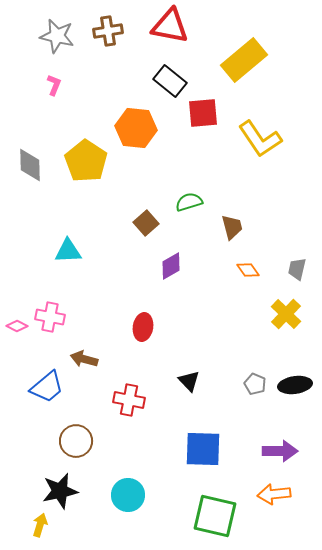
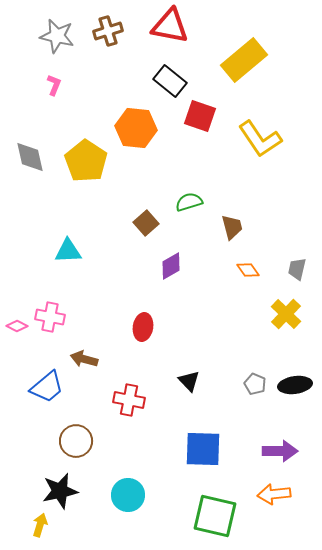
brown cross: rotated 8 degrees counterclockwise
red square: moved 3 px left, 3 px down; rotated 24 degrees clockwise
gray diamond: moved 8 px up; rotated 12 degrees counterclockwise
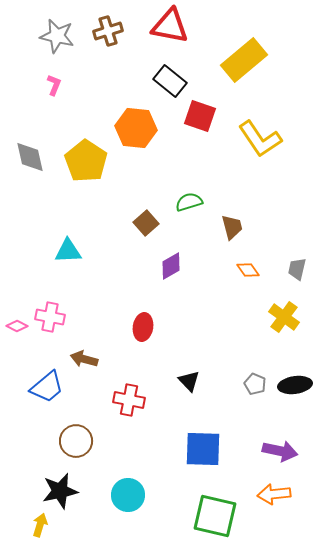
yellow cross: moved 2 px left, 3 px down; rotated 8 degrees counterclockwise
purple arrow: rotated 12 degrees clockwise
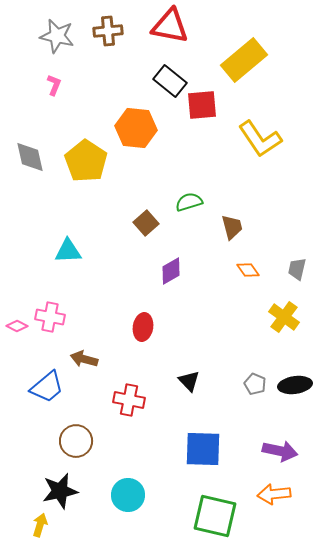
brown cross: rotated 12 degrees clockwise
red square: moved 2 px right, 11 px up; rotated 24 degrees counterclockwise
purple diamond: moved 5 px down
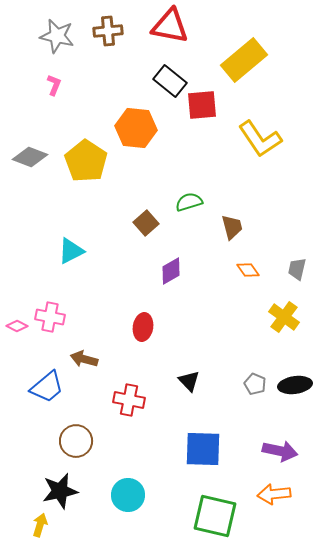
gray diamond: rotated 56 degrees counterclockwise
cyan triangle: moved 3 px right; rotated 24 degrees counterclockwise
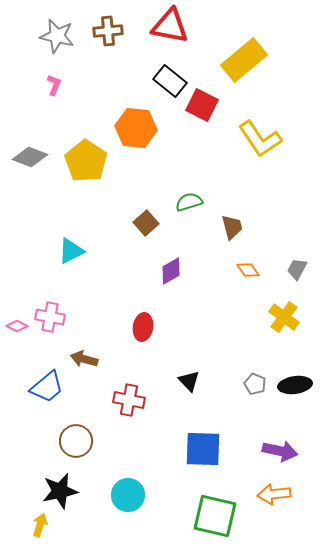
red square: rotated 32 degrees clockwise
gray trapezoid: rotated 15 degrees clockwise
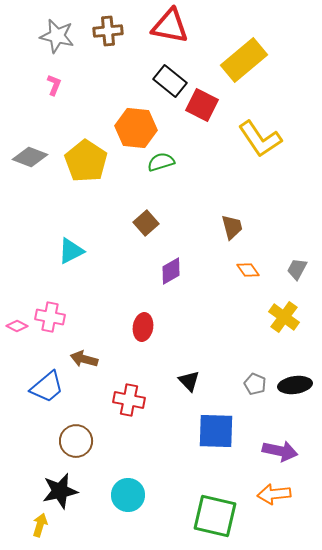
green semicircle: moved 28 px left, 40 px up
blue square: moved 13 px right, 18 px up
